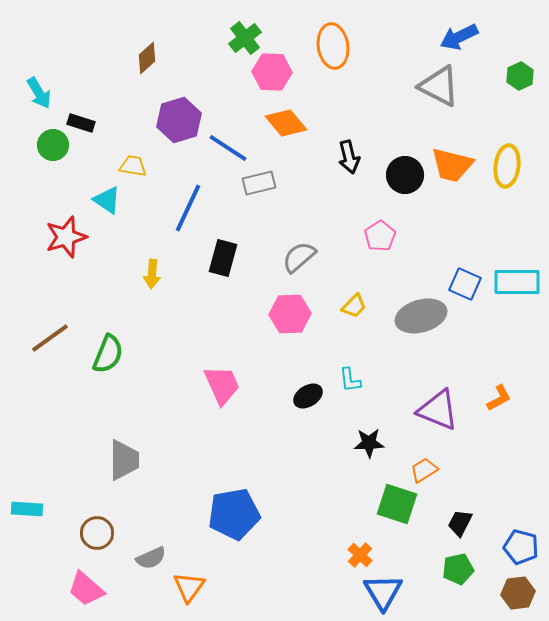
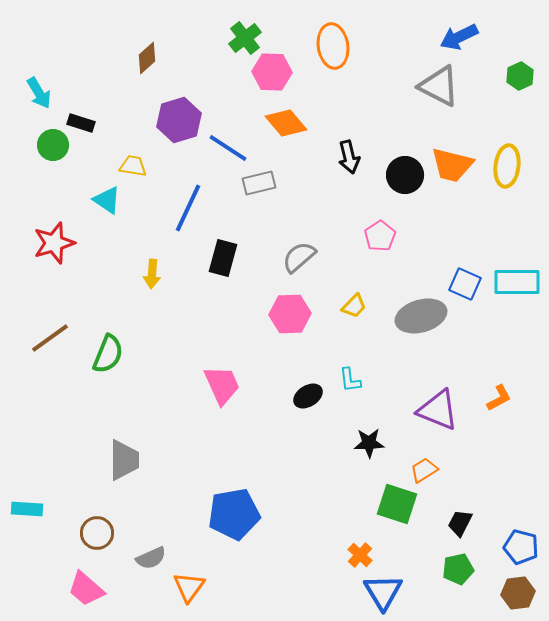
red star at (66, 237): moved 12 px left, 6 px down
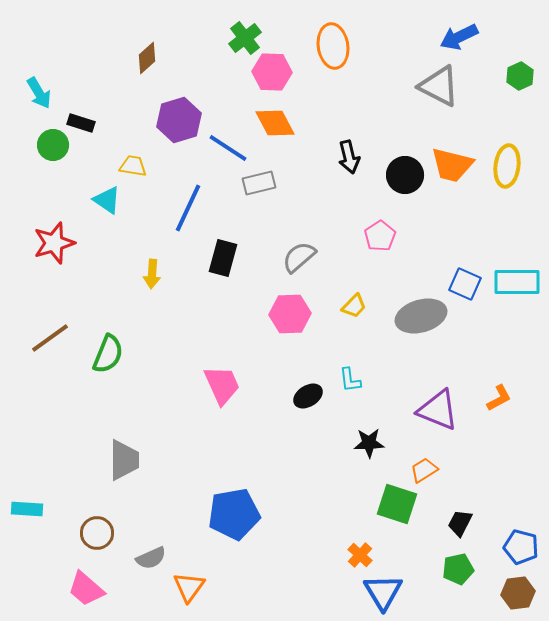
orange diamond at (286, 123): moved 11 px left; rotated 12 degrees clockwise
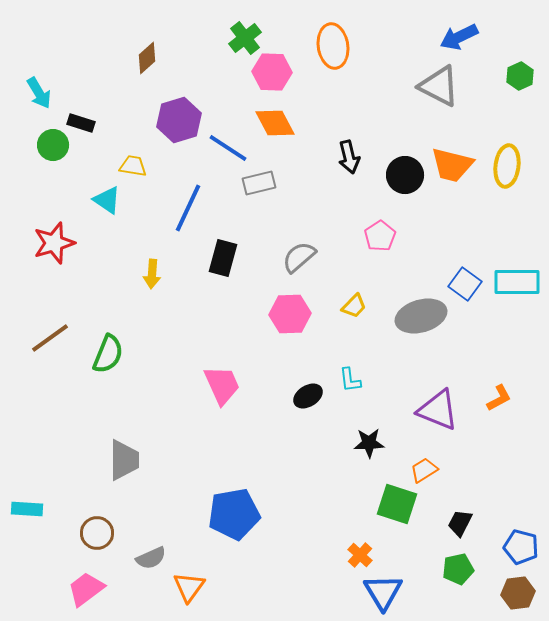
blue square at (465, 284): rotated 12 degrees clockwise
pink trapezoid at (86, 589): rotated 102 degrees clockwise
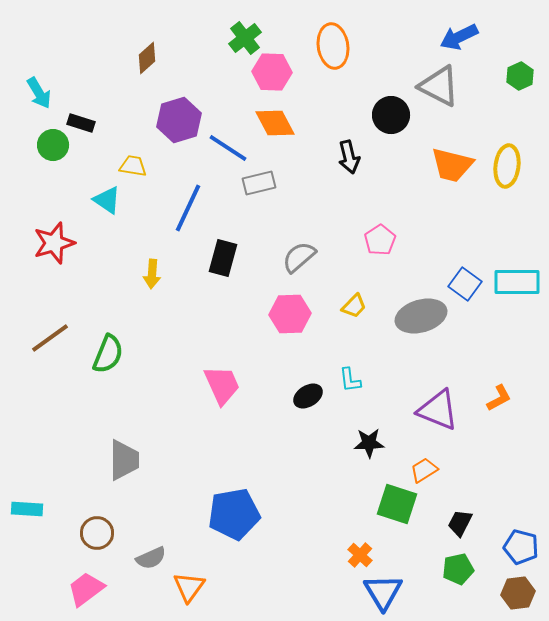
black circle at (405, 175): moved 14 px left, 60 px up
pink pentagon at (380, 236): moved 4 px down
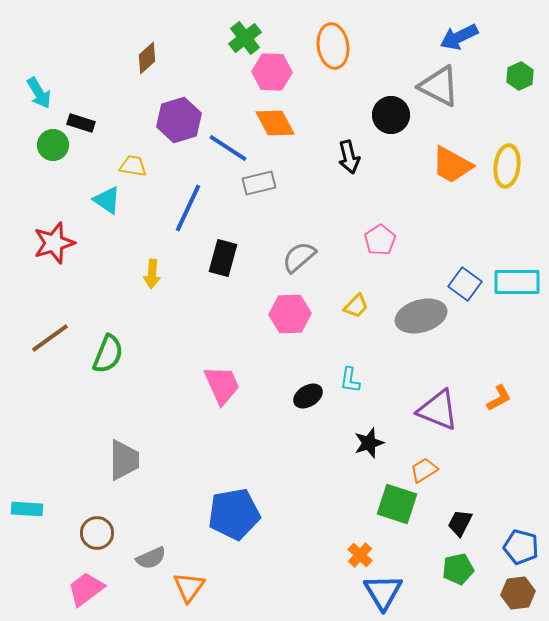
orange trapezoid at (452, 165): rotated 15 degrees clockwise
yellow trapezoid at (354, 306): moved 2 px right
cyan L-shape at (350, 380): rotated 16 degrees clockwise
black star at (369, 443): rotated 16 degrees counterclockwise
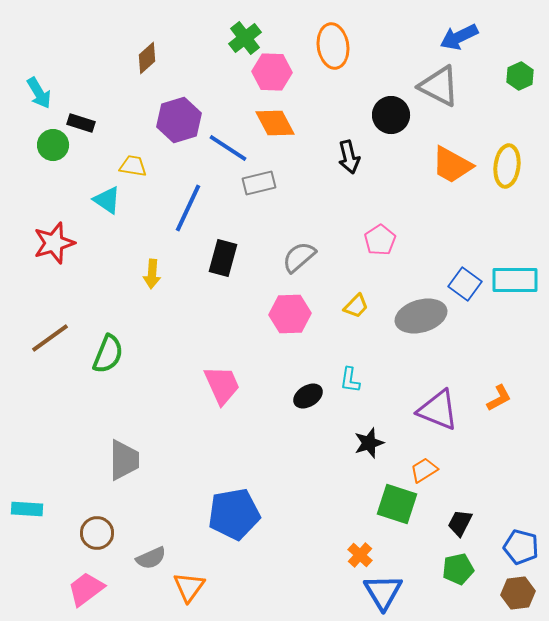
cyan rectangle at (517, 282): moved 2 px left, 2 px up
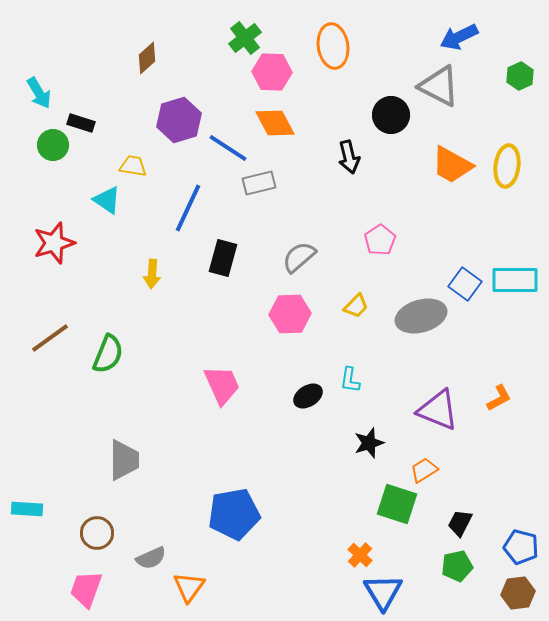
green pentagon at (458, 569): moved 1 px left, 3 px up
pink trapezoid at (86, 589): rotated 33 degrees counterclockwise
